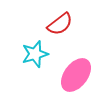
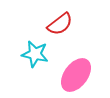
cyan star: rotated 28 degrees clockwise
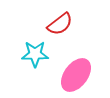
cyan star: rotated 12 degrees counterclockwise
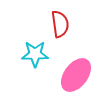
red semicircle: rotated 60 degrees counterclockwise
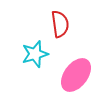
cyan star: rotated 16 degrees counterclockwise
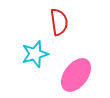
red semicircle: moved 1 px left, 2 px up
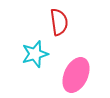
pink ellipse: rotated 12 degrees counterclockwise
